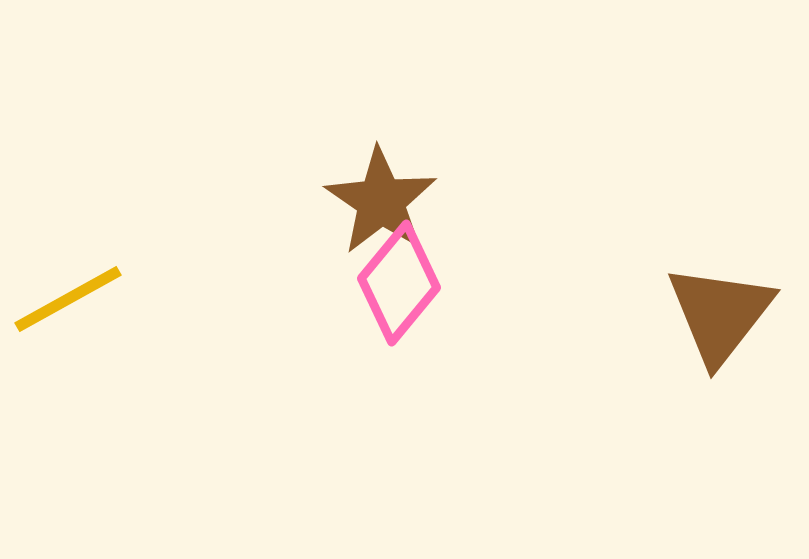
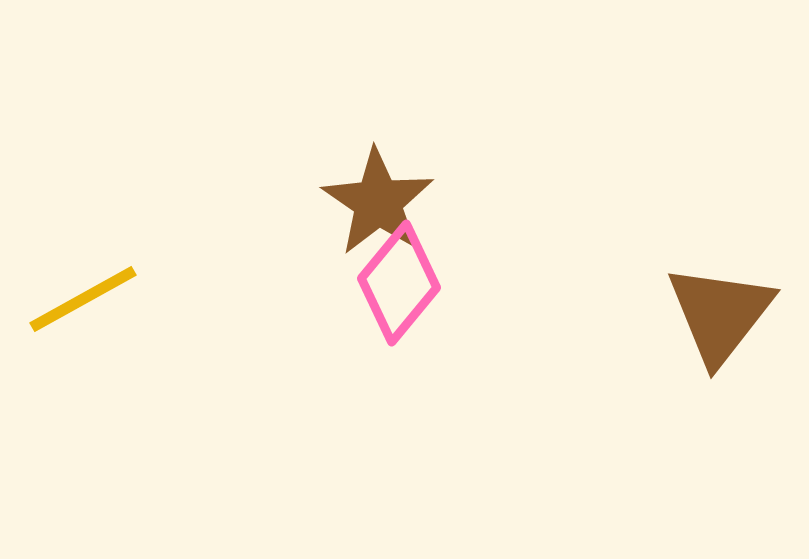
brown star: moved 3 px left, 1 px down
yellow line: moved 15 px right
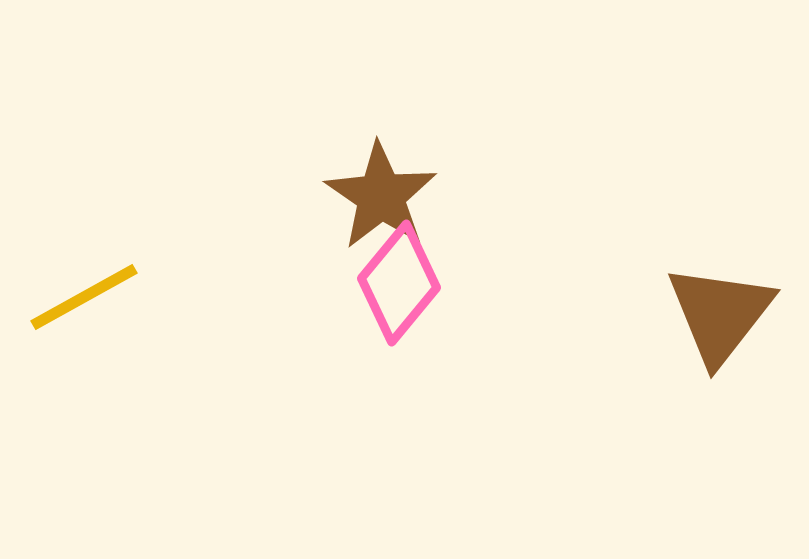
brown star: moved 3 px right, 6 px up
yellow line: moved 1 px right, 2 px up
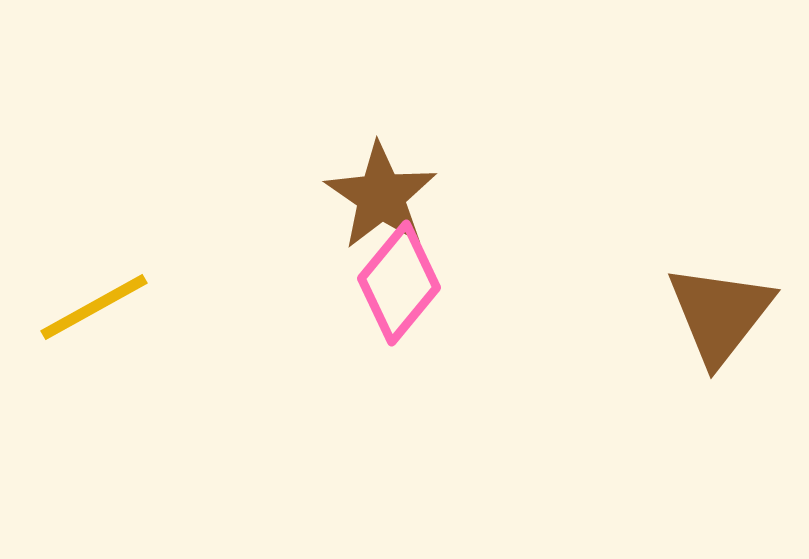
yellow line: moved 10 px right, 10 px down
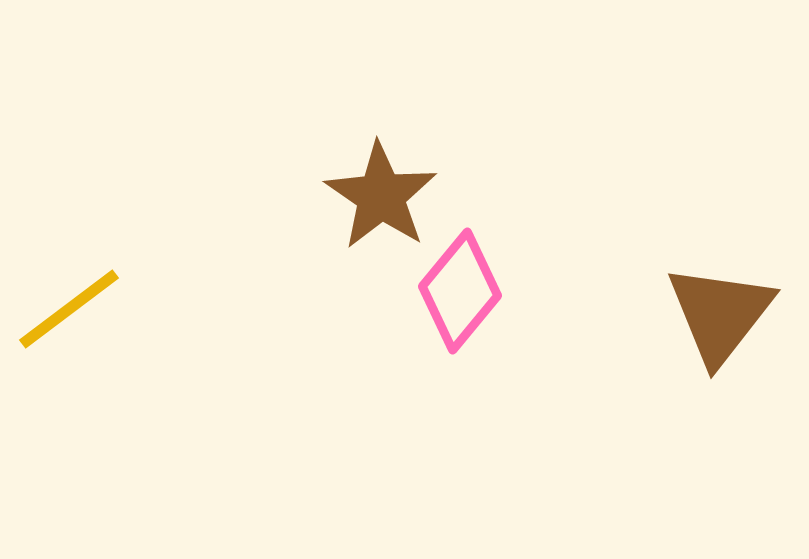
pink diamond: moved 61 px right, 8 px down
yellow line: moved 25 px left, 2 px down; rotated 8 degrees counterclockwise
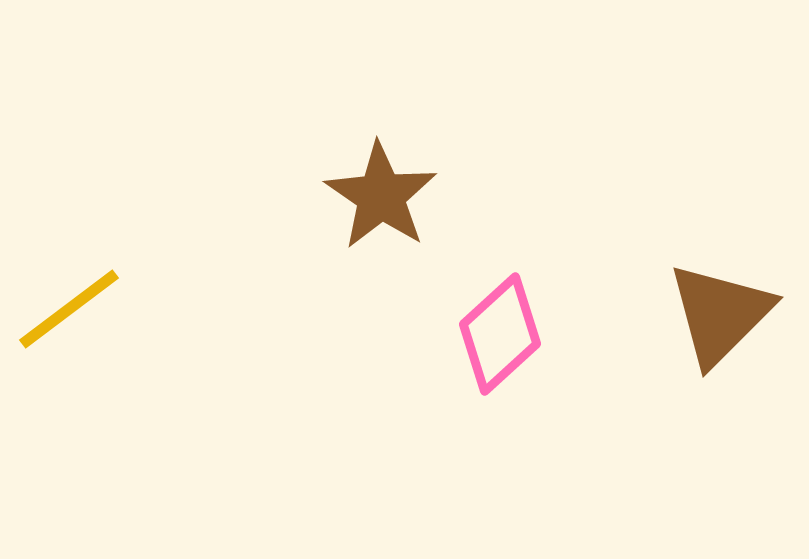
pink diamond: moved 40 px right, 43 px down; rotated 8 degrees clockwise
brown triangle: rotated 7 degrees clockwise
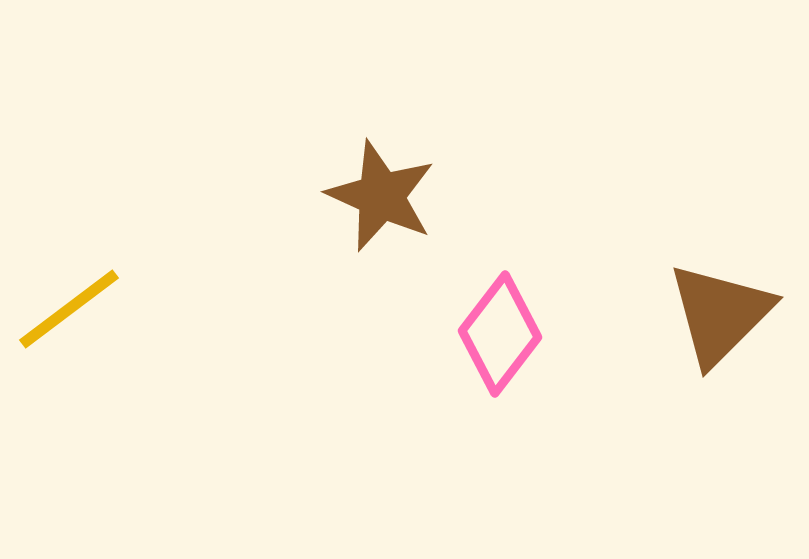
brown star: rotated 10 degrees counterclockwise
pink diamond: rotated 10 degrees counterclockwise
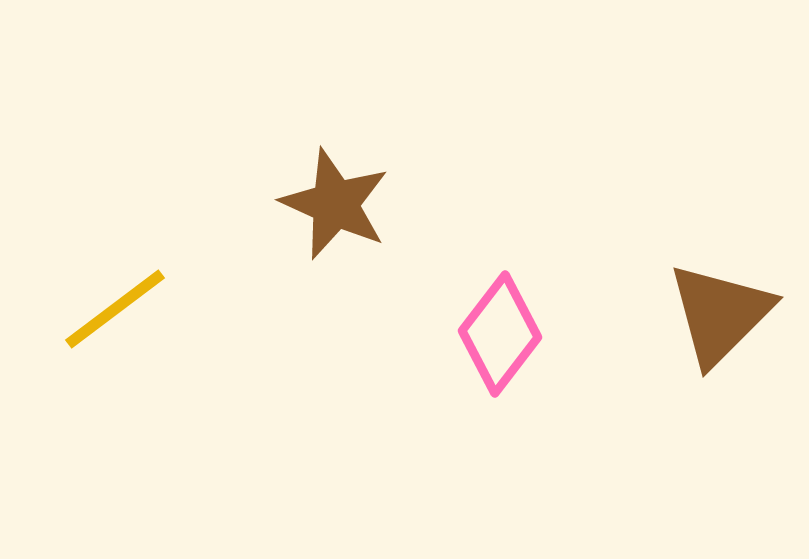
brown star: moved 46 px left, 8 px down
yellow line: moved 46 px right
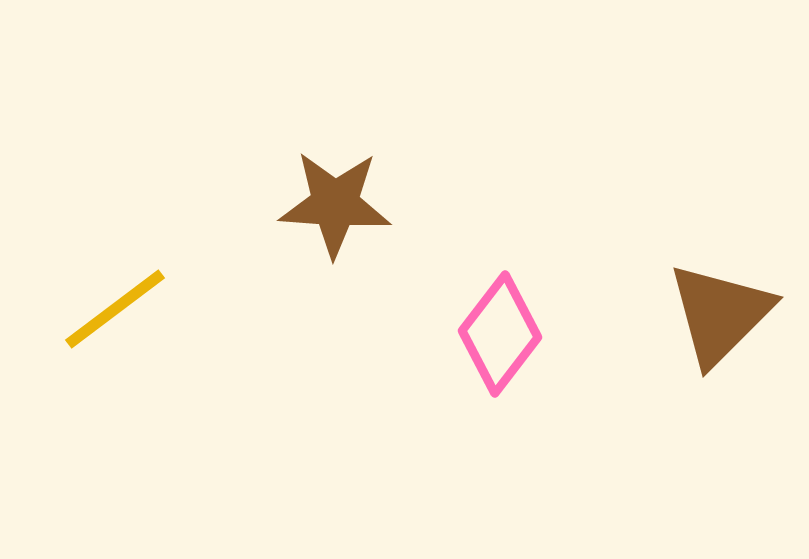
brown star: rotated 20 degrees counterclockwise
